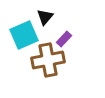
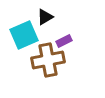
black triangle: rotated 18 degrees clockwise
purple rectangle: moved 2 px down; rotated 21 degrees clockwise
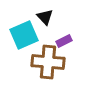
black triangle: rotated 42 degrees counterclockwise
brown cross: moved 2 px down; rotated 16 degrees clockwise
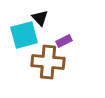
black triangle: moved 5 px left, 1 px down
cyan square: rotated 8 degrees clockwise
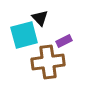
brown cross: rotated 12 degrees counterclockwise
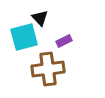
cyan square: moved 2 px down
brown cross: moved 7 px down
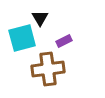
black triangle: rotated 12 degrees clockwise
cyan square: moved 2 px left, 1 px down
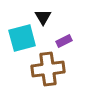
black triangle: moved 3 px right, 1 px up
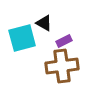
black triangle: moved 1 px right, 6 px down; rotated 30 degrees counterclockwise
brown cross: moved 14 px right, 3 px up
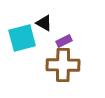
brown cross: moved 1 px right, 1 px up; rotated 8 degrees clockwise
